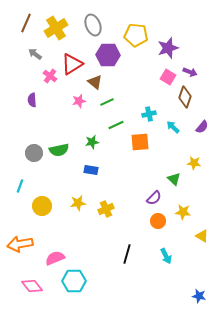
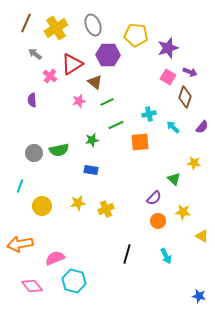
green star at (92, 142): moved 2 px up
cyan hexagon at (74, 281): rotated 15 degrees clockwise
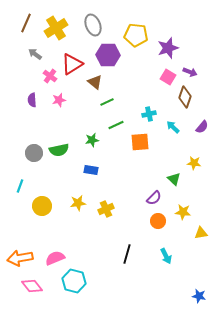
pink star at (79, 101): moved 20 px left, 1 px up
yellow triangle at (202, 236): moved 1 px left, 3 px up; rotated 40 degrees counterclockwise
orange arrow at (20, 244): moved 14 px down
